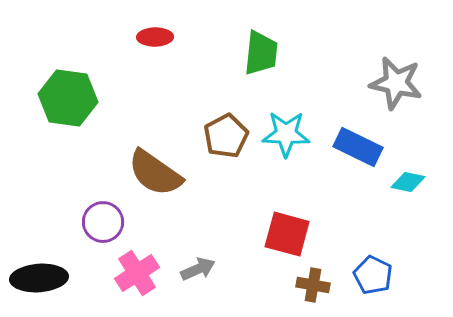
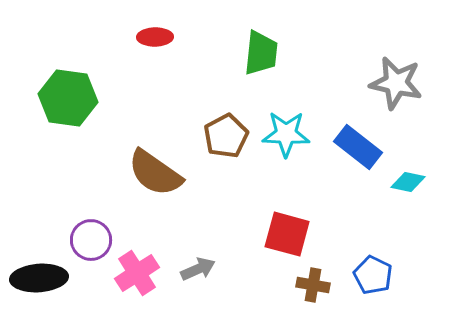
blue rectangle: rotated 12 degrees clockwise
purple circle: moved 12 px left, 18 px down
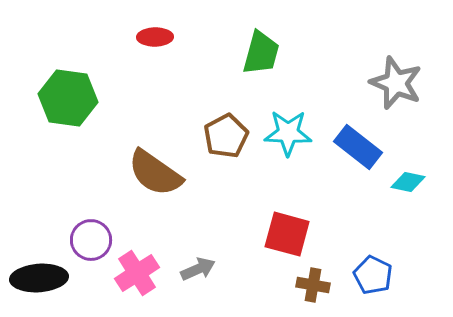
green trapezoid: rotated 9 degrees clockwise
gray star: rotated 10 degrees clockwise
cyan star: moved 2 px right, 1 px up
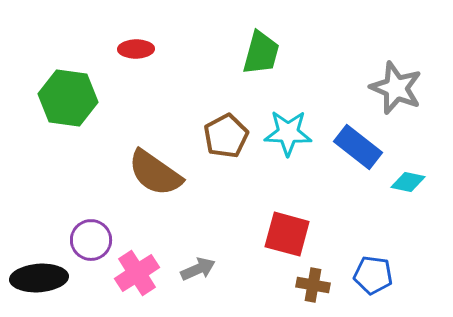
red ellipse: moved 19 px left, 12 px down
gray star: moved 5 px down
blue pentagon: rotated 18 degrees counterclockwise
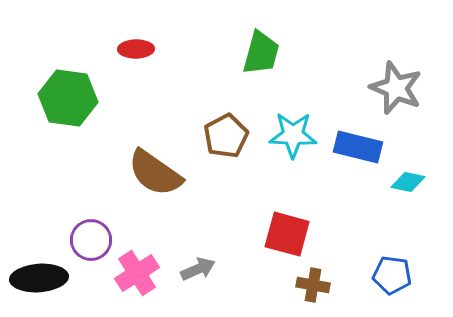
cyan star: moved 5 px right, 2 px down
blue rectangle: rotated 24 degrees counterclockwise
blue pentagon: moved 19 px right
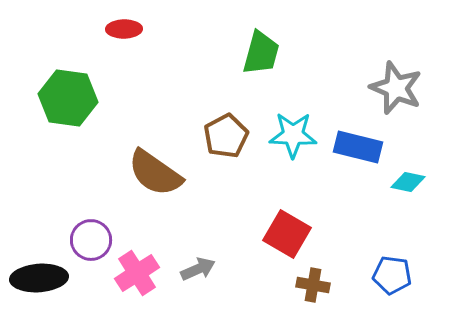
red ellipse: moved 12 px left, 20 px up
red square: rotated 15 degrees clockwise
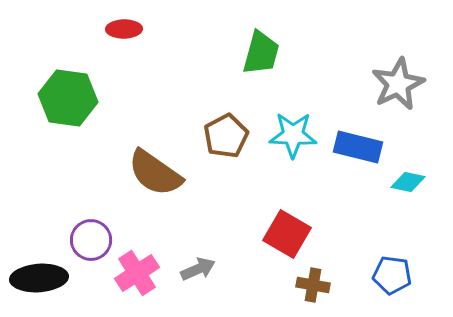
gray star: moved 2 px right, 4 px up; rotated 24 degrees clockwise
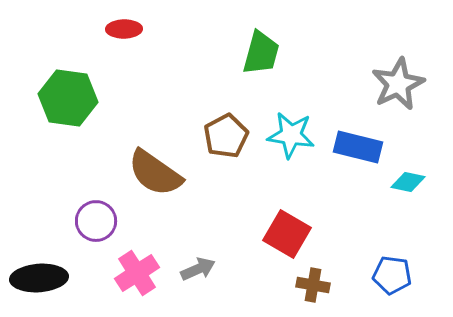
cyan star: moved 2 px left; rotated 6 degrees clockwise
purple circle: moved 5 px right, 19 px up
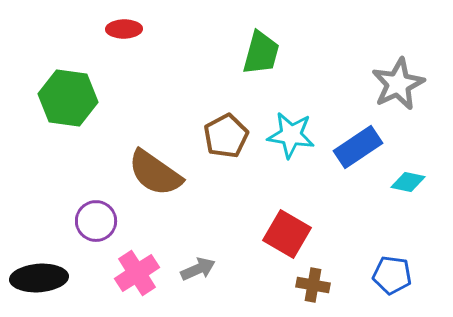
blue rectangle: rotated 48 degrees counterclockwise
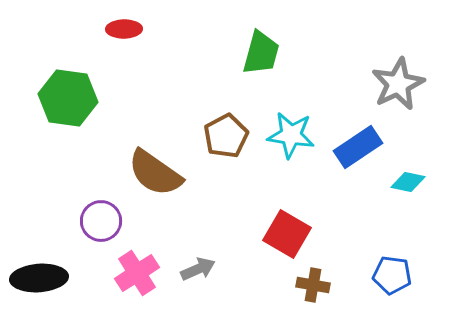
purple circle: moved 5 px right
